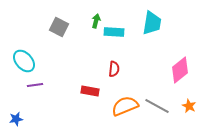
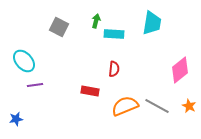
cyan rectangle: moved 2 px down
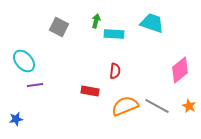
cyan trapezoid: rotated 80 degrees counterclockwise
red semicircle: moved 1 px right, 2 px down
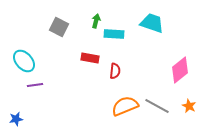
red rectangle: moved 33 px up
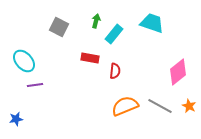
cyan rectangle: rotated 54 degrees counterclockwise
pink diamond: moved 2 px left, 2 px down
gray line: moved 3 px right
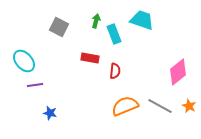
cyan trapezoid: moved 10 px left, 3 px up
cyan rectangle: rotated 60 degrees counterclockwise
blue star: moved 34 px right, 6 px up; rotated 24 degrees clockwise
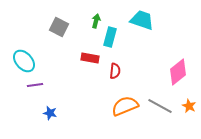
cyan rectangle: moved 4 px left, 3 px down; rotated 36 degrees clockwise
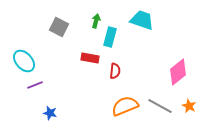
purple line: rotated 14 degrees counterclockwise
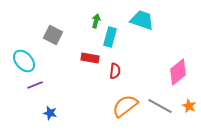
gray square: moved 6 px left, 8 px down
orange semicircle: rotated 16 degrees counterclockwise
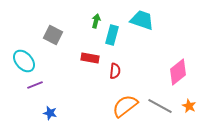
cyan rectangle: moved 2 px right, 2 px up
